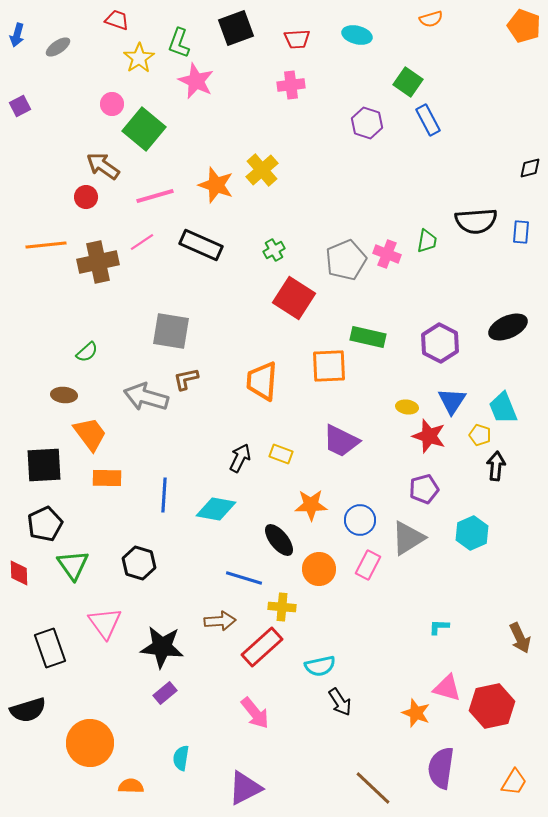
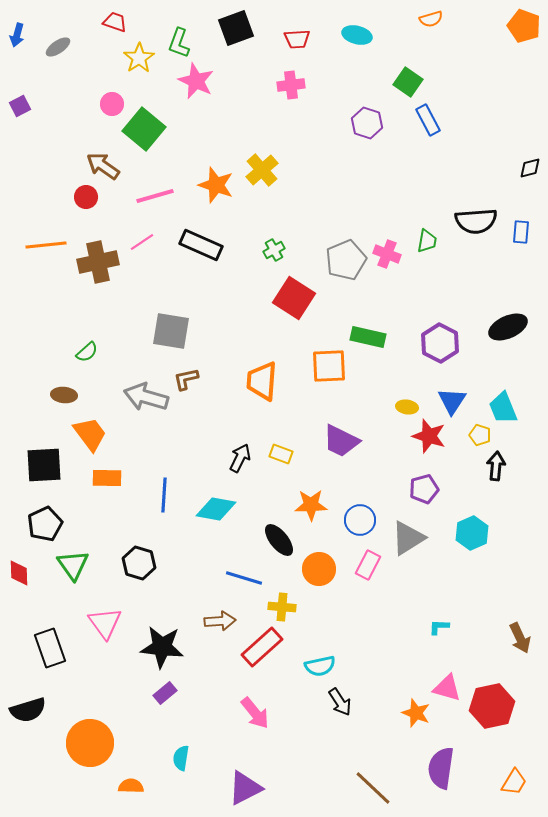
red trapezoid at (117, 20): moved 2 px left, 2 px down
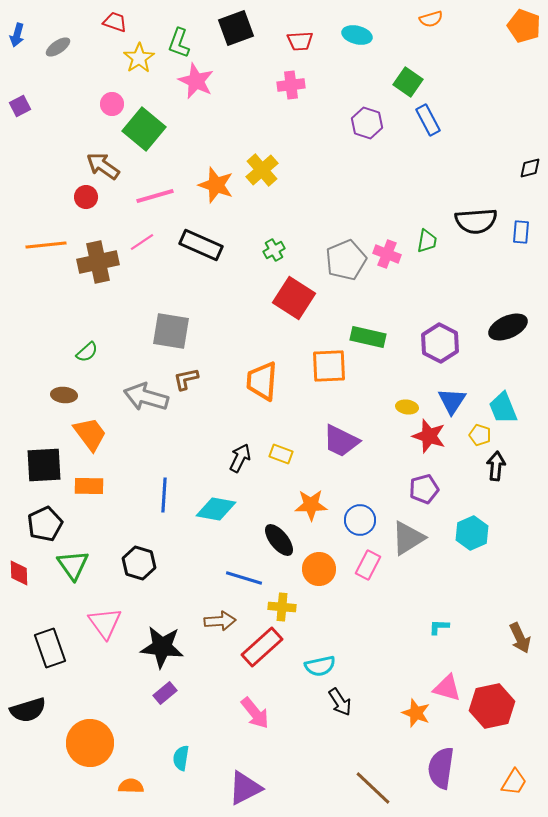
red trapezoid at (297, 39): moved 3 px right, 2 px down
orange rectangle at (107, 478): moved 18 px left, 8 px down
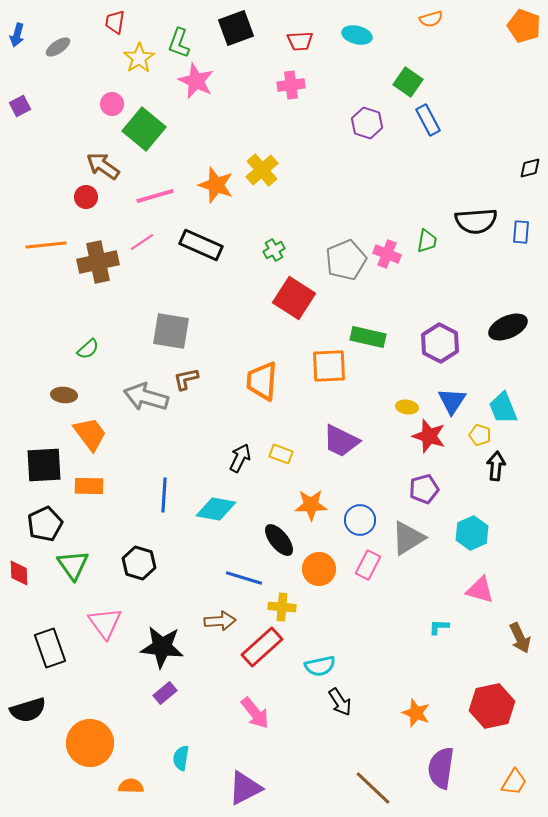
red trapezoid at (115, 22): rotated 100 degrees counterclockwise
green semicircle at (87, 352): moved 1 px right, 3 px up
pink triangle at (447, 688): moved 33 px right, 98 px up
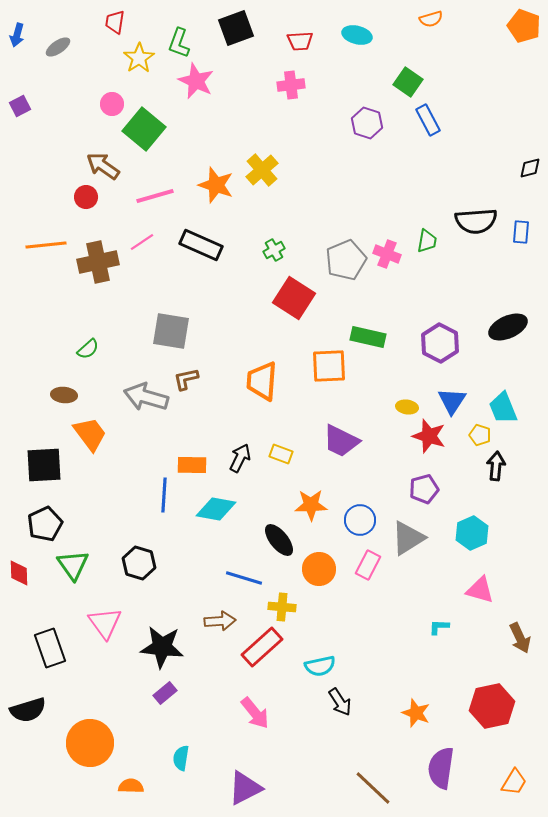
orange rectangle at (89, 486): moved 103 px right, 21 px up
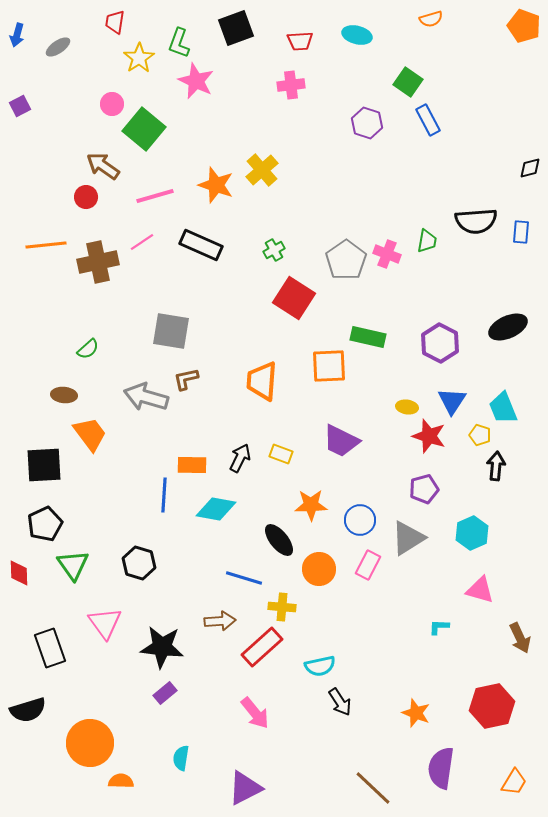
gray pentagon at (346, 260): rotated 12 degrees counterclockwise
orange semicircle at (131, 786): moved 10 px left, 5 px up
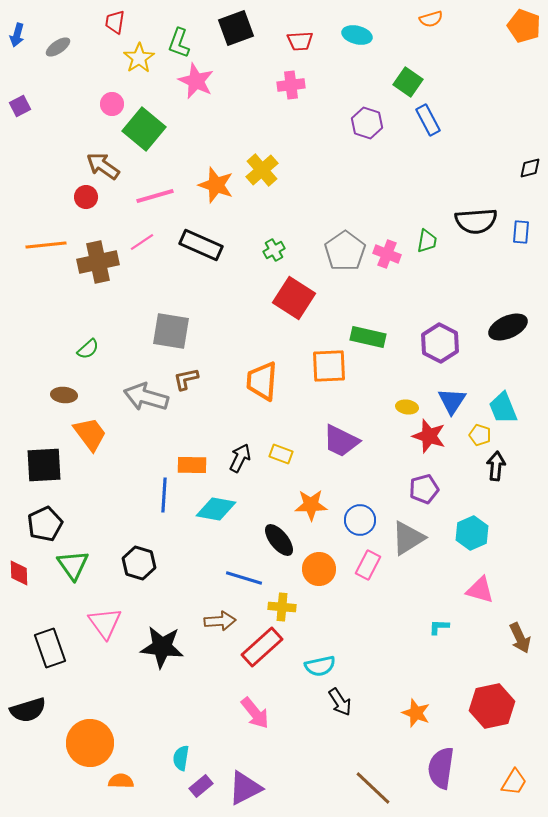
gray pentagon at (346, 260): moved 1 px left, 9 px up
purple rectangle at (165, 693): moved 36 px right, 93 px down
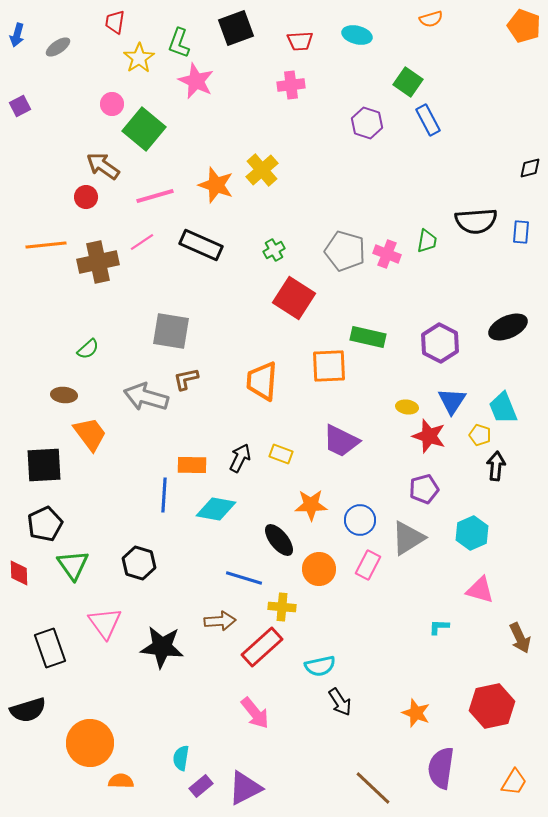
gray pentagon at (345, 251): rotated 21 degrees counterclockwise
